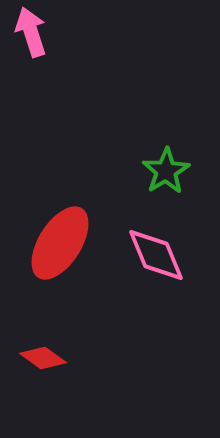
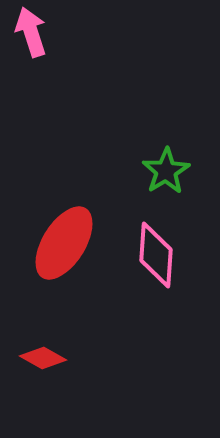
red ellipse: moved 4 px right
pink diamond: rotated 26 degrees clockwise
red diamond: rotated 6 degrees counterclockwise
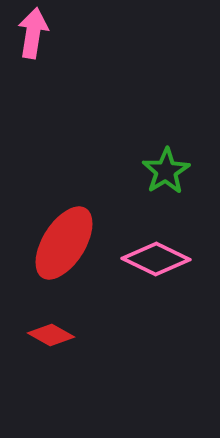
pink arrow: moved 2 px right, 1 px down; rotated 27 degrees clockwise
pink diamond: moved 4 px down; rotated 68 degrees counterclockwise
red diamond: moved 8 px right, 23 px up
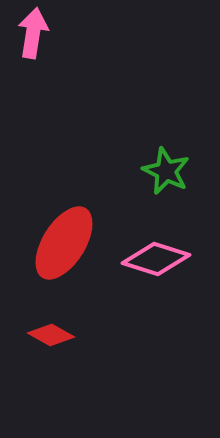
green star: rotated 15 degrees counterclockwise
pink diamond: rotated 8 degrees counterclockwise
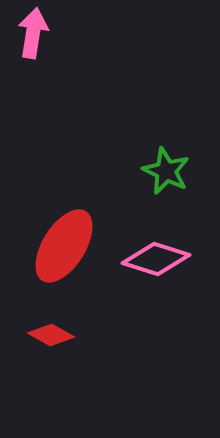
red ellipse: moved 3 px down
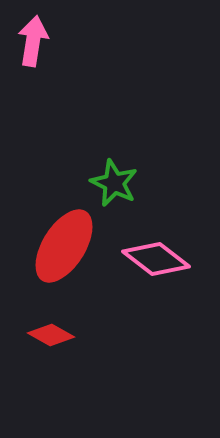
pink arrow: moved 8 px down
green star: moved 52 px left, 12 px down
pink diamond: rotated 20 degrees clockwise
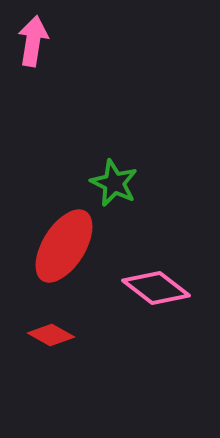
pink diamond: moved 29 px down
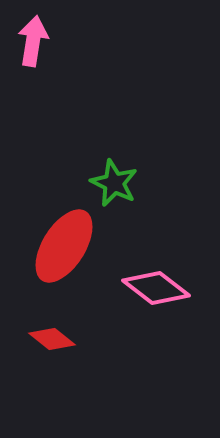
red diamond: moved 1 px right, 4 px down; rotated 9 degrees clockwise
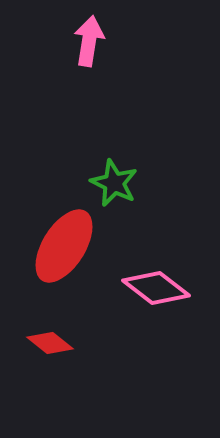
pink arrow: moved 56 px right
red diamond: moved 2 px left, 4 px down
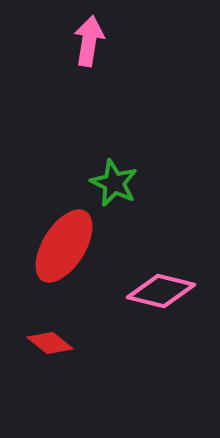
pink diamond: moved 5 px right, 3 px down; rotated 24 degrees counterclockwise
